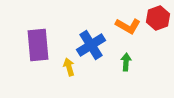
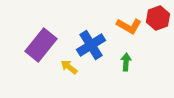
orange L-shape: moved 1 px right
purple rectangle: moved 3 px right; rotated 44 degrees clockwise
yellow arrow: rotated 36 degrees counterclockwise
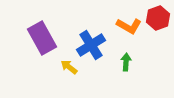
purple rectangle: moved 1 px right, 7 px up; rotated 68 degrees counterclockwise
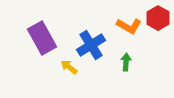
red hexagon: rotated 10 degrees counterclockwise
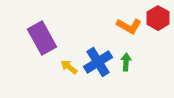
blue cross: moved 7 px right, 17 px down
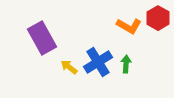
green arrow: moved 2 px down
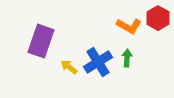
purple rectangle: moved 1 px left, 3 px down; rotated 48 degrees clockwise
green arrow: moved 1 px right, 6 px up
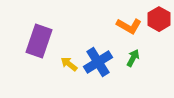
red hexagon: moved 1 px right, 1 px down
purple rectangle: moved 2 px left
green arrow: moved 6 px right; rotated 24 degrees clockwise
yellow arrow: moved 3 px up
